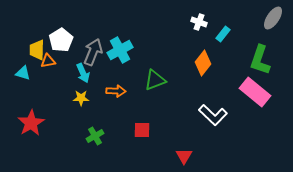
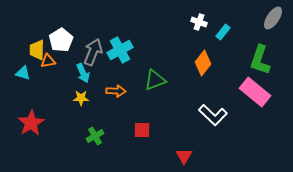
cyan rectangle: moved 2 px up
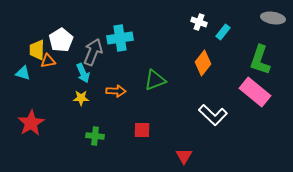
gray ellipse: rotated 65 degrees clockwise
cyan cross: moved 12 px up; rotated 20 degrees clockwise
green cross: rotated 36 degrees clockwise
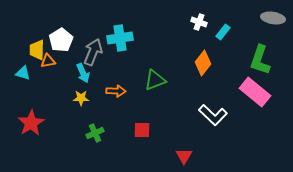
green cross: moved 3 px up; rotated 30 degrees counterclockwise
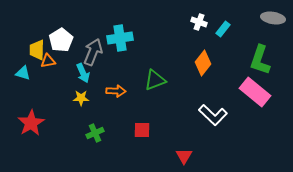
cyan rectangle: moved 3 px up
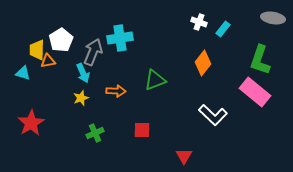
yellow star: rotated 21 degrees counterclockwise
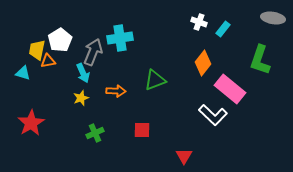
white pentagon: moved 1 px left
yellow trapezoid: rotated 10 degrees clockwise
pink rectangle: moved 25 px left, 3 px up
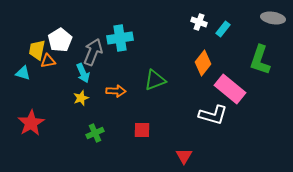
white L-shape: rotated 28 degrees counterclockwise
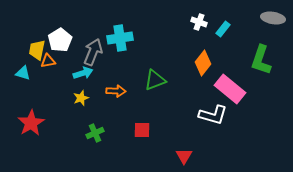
green L-shape: moved 1 px right
cyan arrow: rotated 84 degrees counterclockwise
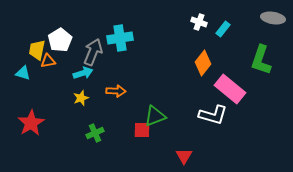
green triangle: moved 36 px down
